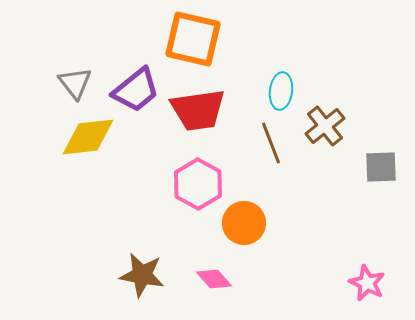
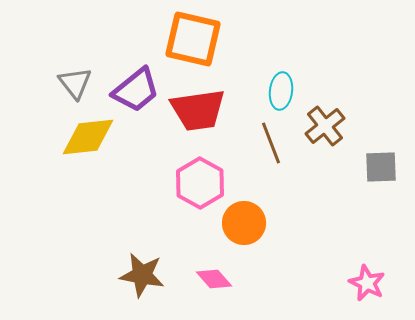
pink hexagon: moved 2 px right, 1 px up
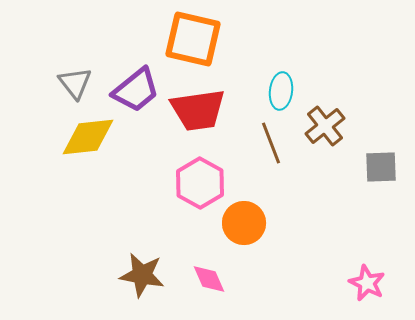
pink diamond: moved 5 px left; rotated 18 degrees clockwise
